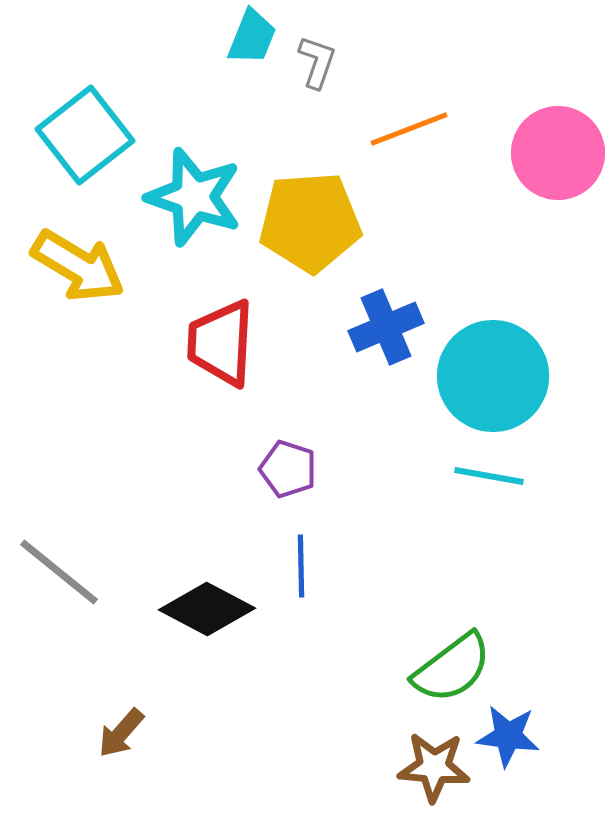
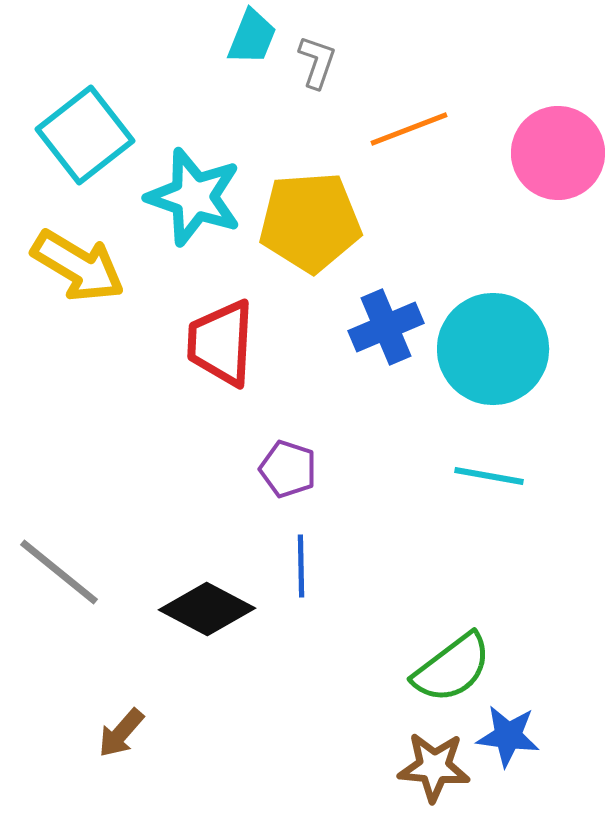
cyan circle: moved 27 px up
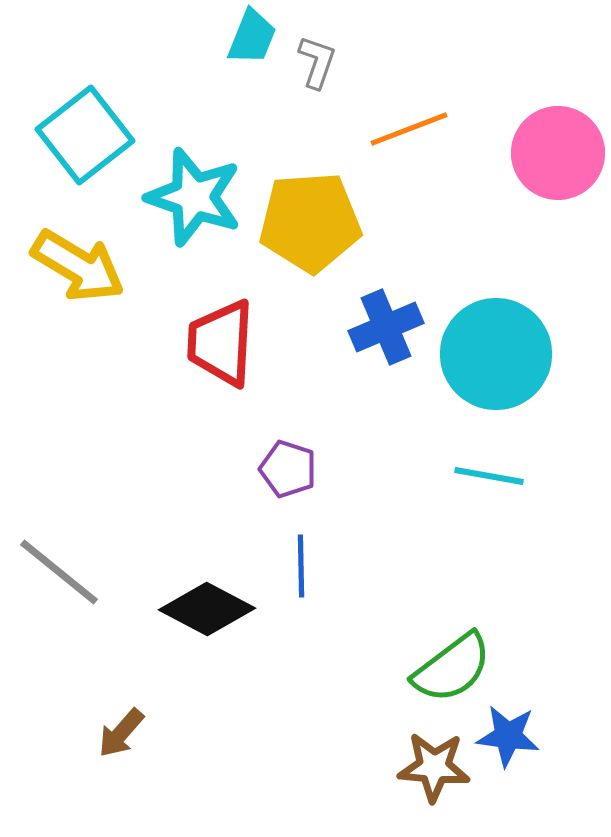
cyan circle: moved 3 px right, 5 px down
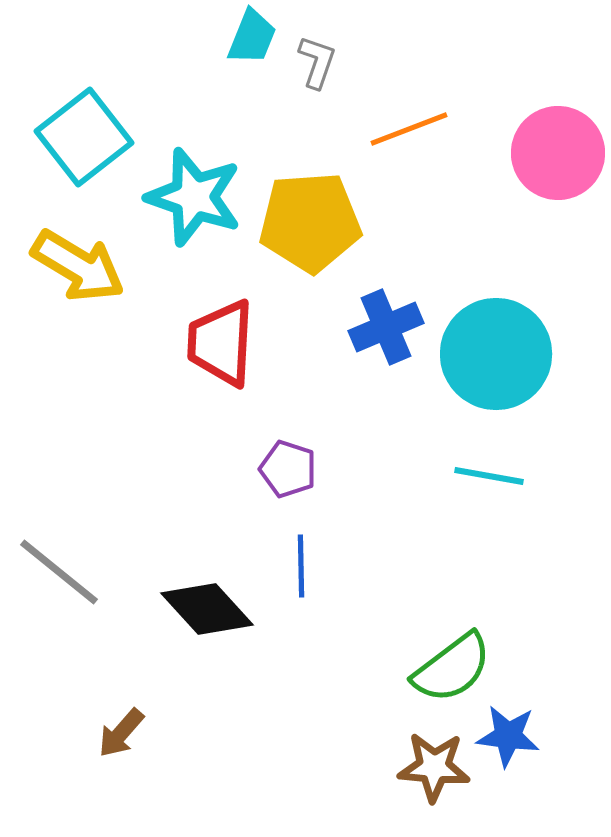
cyan square: moved 1 px left, 2 px down
black diamond: rotated 20 degrees clockwise
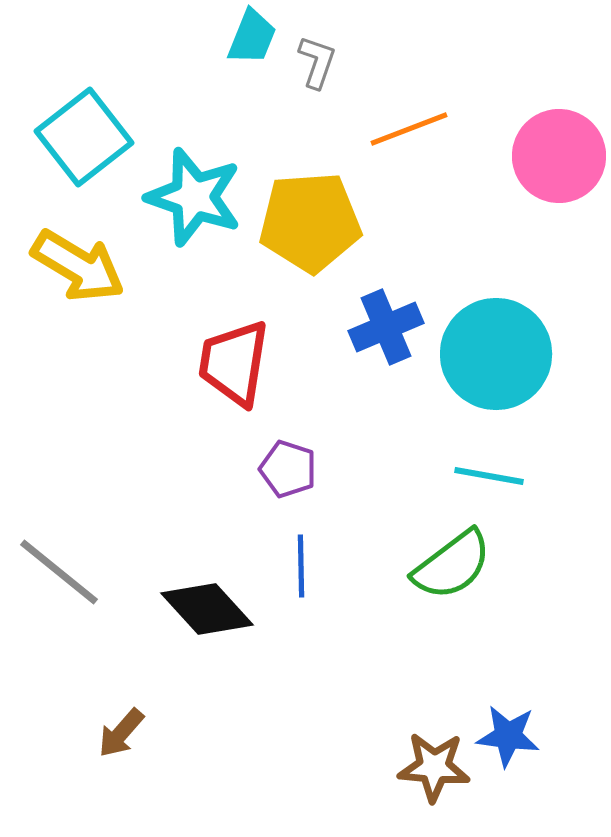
pink circle: moved 1 px right, 3 px down
red trapezoid: moved 13 px right, 20 px down; rotated 6 degrees clockwise
green semicircle: moved 103 px up
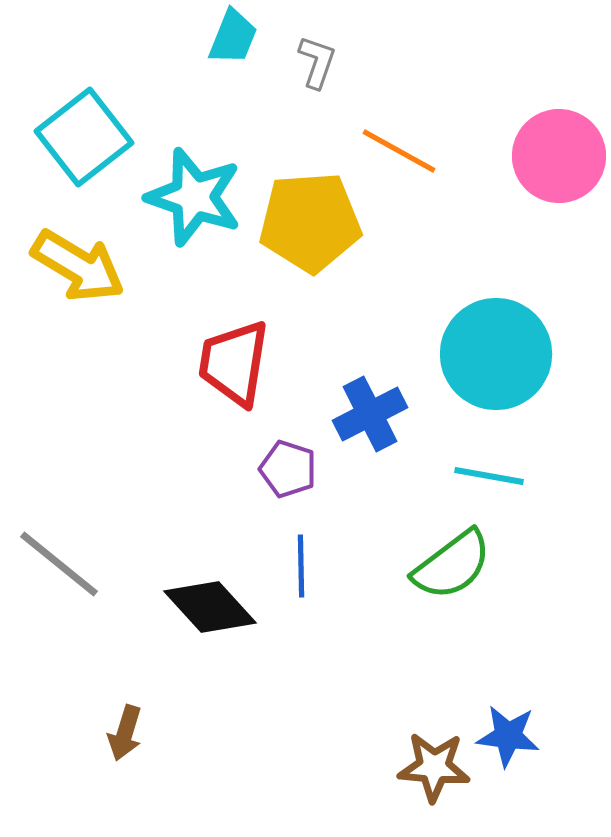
cyan trapezoid: moved 19 px left
orange line: moved 10 px left, 22 px down; rotated 50 degrees clockwise
blue cross: moved 16 px left, 87 px down; rotated 4 degrees counterclockwise
gray line: moved 8 px up
black diamond: moved 3 px right, 2 px up
brown arrow: moved 4 px right; rotated 24 degrees counterclockwise
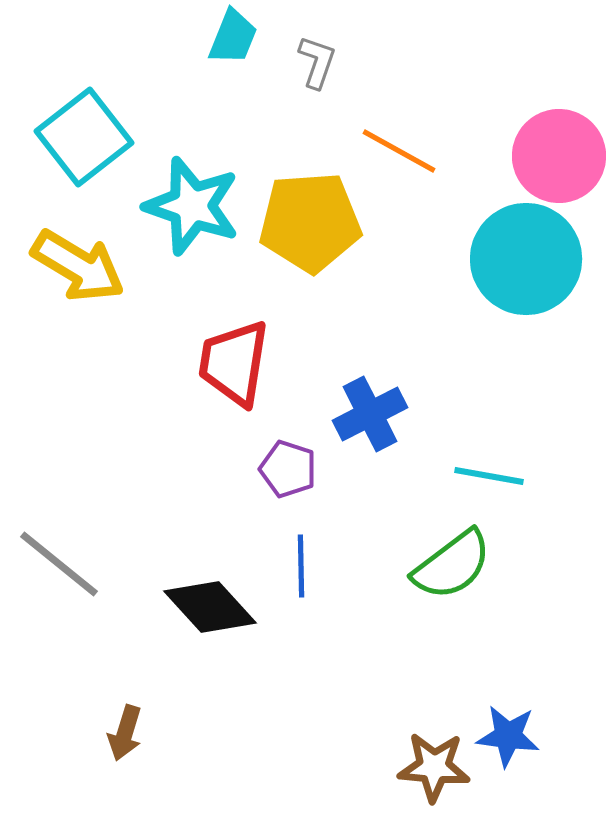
cyan star: moved 2 px left, 9 px down
cyan circle: moved 30 px right, 95 px up
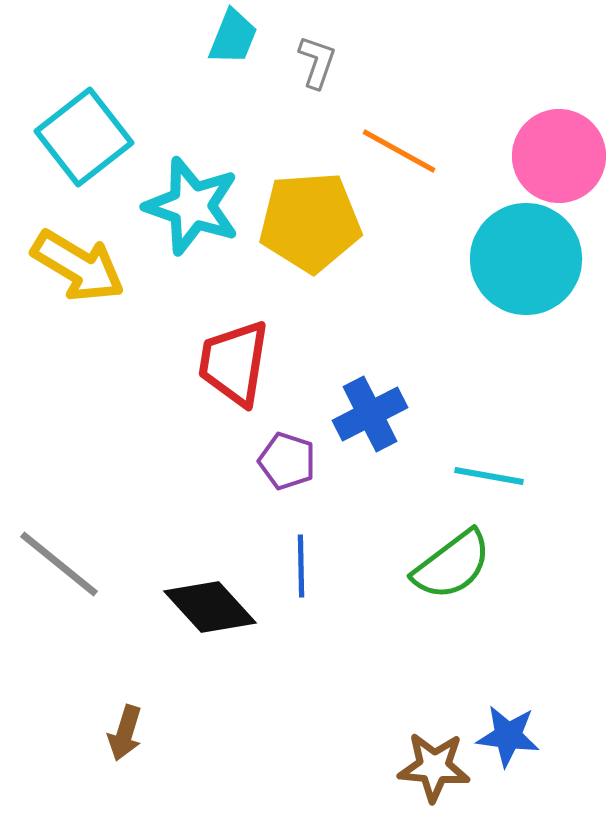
purple pentagon: moved 1 px left, 8 px up
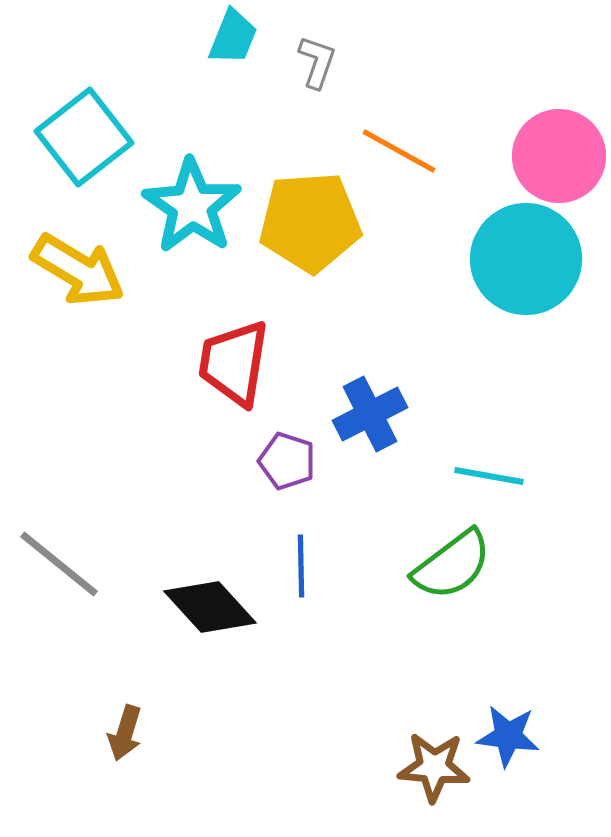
cyan star: rotated 16 degrees clockwise
yellow arrow: moved 4 px down
